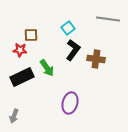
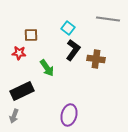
cyan square: rotated 16 degrees counterclockwise
red star: moved 1 px left, 3 px down
black rectangle: moved 14 px down
purple ellipse: moved 1 px left, 12 px down
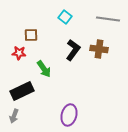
cyan square: moved 3 px left, 11 px up
brown cross: moved 3 px right, 10 px up
green arrow: moved 3 px left, 1 px down
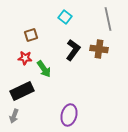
gray line: rotated 70 degrees clockwise
brown square: rotated 16 degrees counterclockwise
red star: moved 6 px right, 5 px down
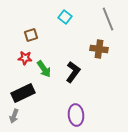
gray line: rotated 10 degrees counterclockwise
black L-shape: moved 22 px down
black rectangle: moved 1 px right, 2 px down
purple ellipse: moved 7 px right; rotated 20 degrees counterclockwise
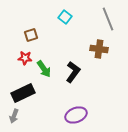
purple ellipse: rotated 75 degrees clockwise
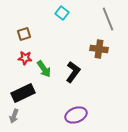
cyan square: moved 3 px left, 4 px up
brown square: moved 7 px left, 1 px up
